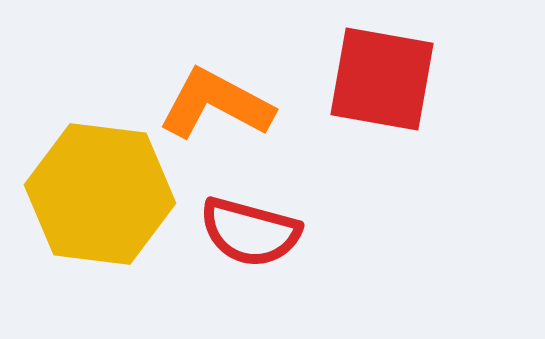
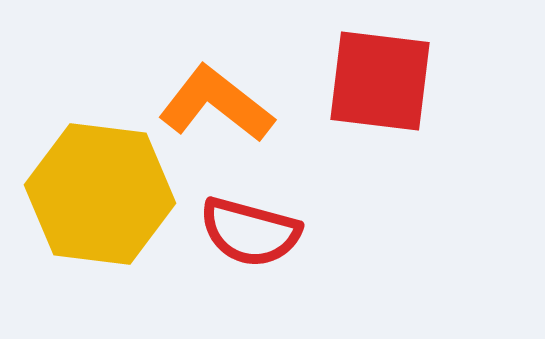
red square: moved 2 px left, 2 px down; rotated 3 degrees counterclockwise
orange L-shape: rotated 10 degrees clockwise
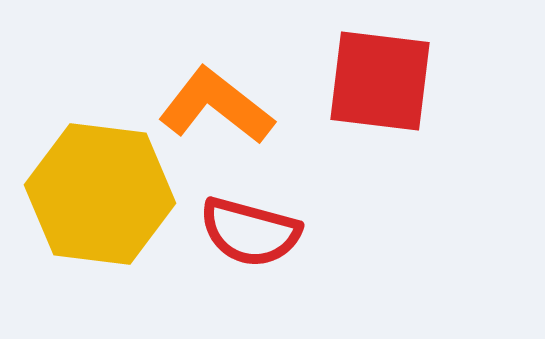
orange L-shape: moved 2 px down
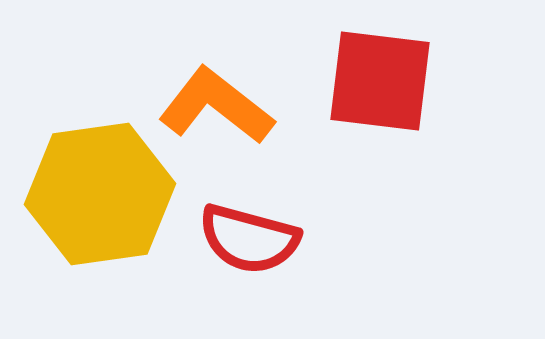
yellow hexagon: rotated 15 degrees counterclockwise
red semicircle: moved 1 px left, 7 px down
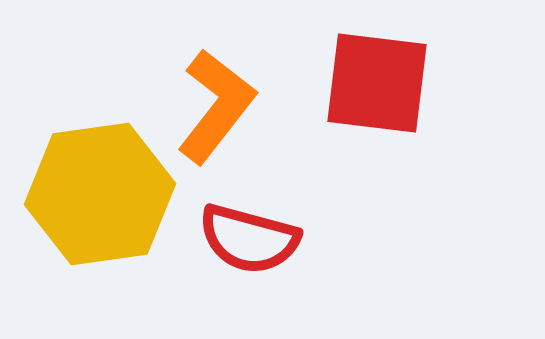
red square: moved 3 px left, 2 px down
orange L-shape: rotated 90 degrees clockwise
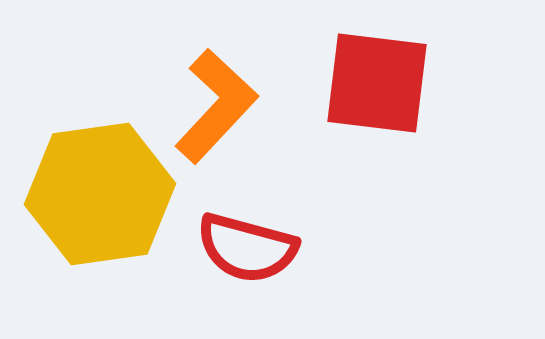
orange L-shape: rotated 5 degrees clockwise
red semicircle: moved 2 px left, 9 px down
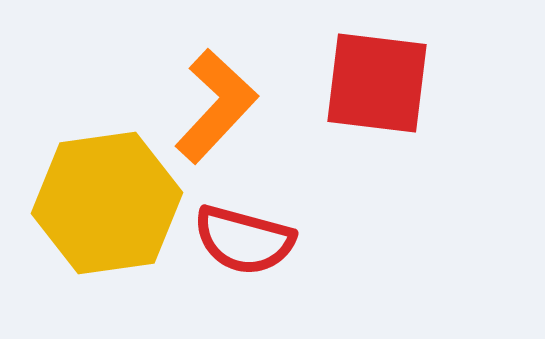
yellow hexagon: moved 7 px right, 9 px down
red semicircle: moved 3 px left, 8 px up
